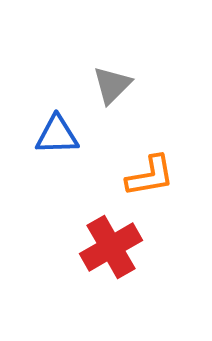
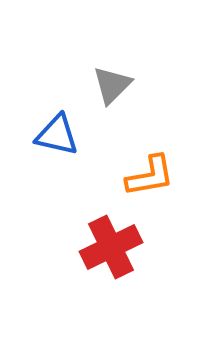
blue triangle: rotated 15 degrees clockwise
red cross: rotated 4 degrees clockwise
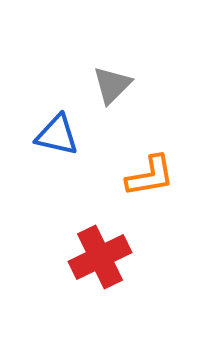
red cross: moved 11 px left, 10 px down
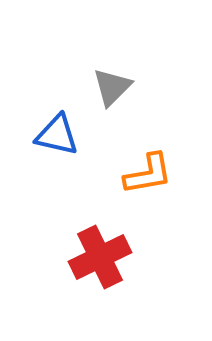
gray triangle: moved 2 px down
orange L-shape: moved 2 px left, 2 px up
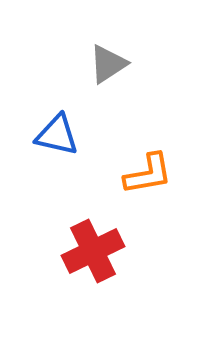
gray triangle: moved 4 px left, 23 px up; rotated 12 degrees clockwise
red cross: moved 7 px left, 6 px up
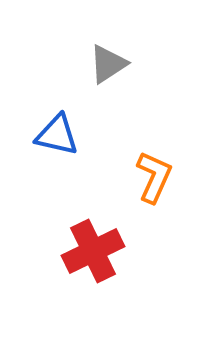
orange L-shape: moved 6 px right, 3 px down; rotated 56 degrees counterclockwise
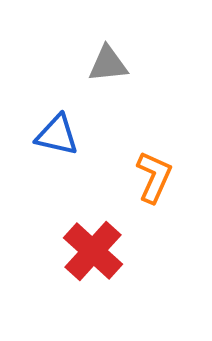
gray triangle: rotated 27 degrees clockwise
red cross: rotated 22 degrees counterclockwise
